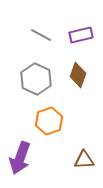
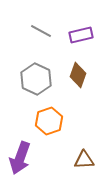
gray line: moved 4 px up
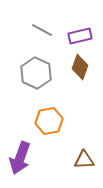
gray line: moved 1 px right, 1 px up
purple rectangle: moved 1 px left, 1 px down
brown diamond: moved 2 px right, 8 px up
gray hexagon: moved 6 px up
orange hexagon: rotated 8 degrees clockwise
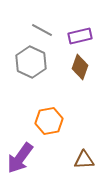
gray hexagon: moved 5 px left, 11 px up
purple arrow: rotated 16 degrees clockwise
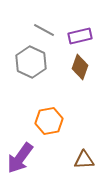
gray line: moved 2 px right
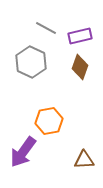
gray line: moved 2 px right, 2 px up
purple arrow: moved 3 px right, 6 px up
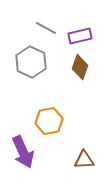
purple arrow: rotated 60 degrees counterclockwise
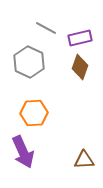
purple rectangle: moved 2 px down
gray hexagon: moved 2 px left
orange hexagon: moved 15 px left, 8 px up; rotated 8 degrees clockwise
